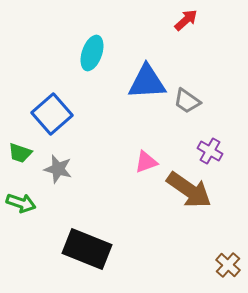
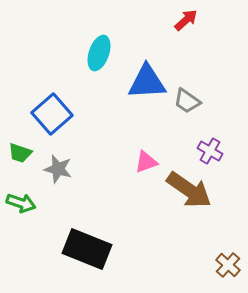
cyan ellipse: moved 7 px right
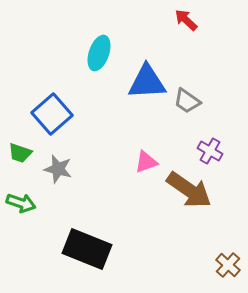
red arrow: rotated 95 degrees counterclockwise
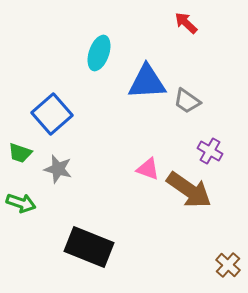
red arrow: moved 3 px down
pink triangle: moved 2 px right, 7 px down; rotated 40 degrees clockwise
black rectangle: moved 2 px right, 2 px up
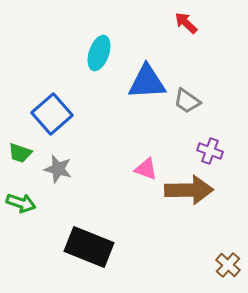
purple cross: rotated 10 degrees counterclockwise
pink triangle: moved 2 px left
brown arrow: rotated 36 degrees counterclockwise
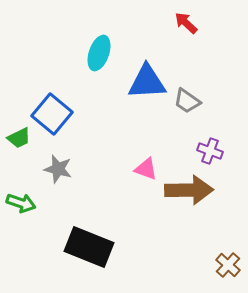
blue square: rotated 9 degrees counterclockwise
green trapezoid: moved 1 px left, 15 px up; rotated 45 degrees counterclockwise
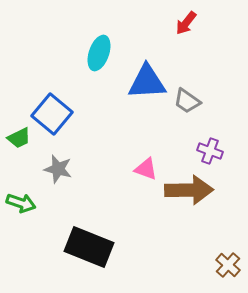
red arrow: rotated 95 degrees counterclockwise
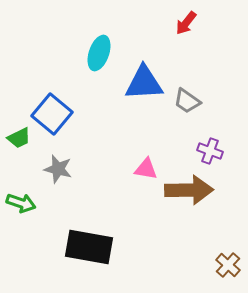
blue triangle: moved 3 px left, 1 px down
pink triangle: rotated 10 degrees counterclockwise
black rectangle: rotated 12 degrees counterclockwise
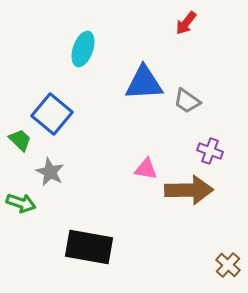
cyan ellipse: moved 16 px left, 4 px up
green trapezoid: moved 1 px right, 2 px down; rotated 110 degrees counterclockwise
gray star: moved 8 px left, 3 px down; rotated 12 degrees clockwise
